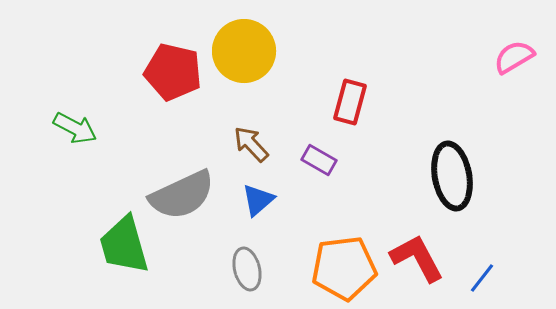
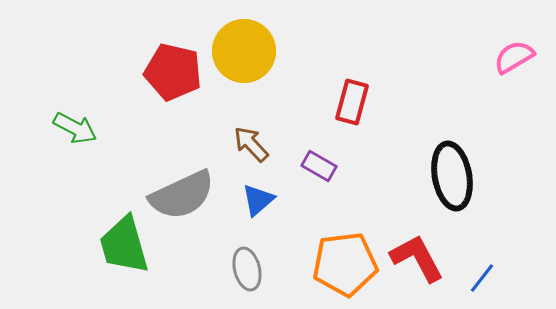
red rectangle: moved 2 px right
purple rectangle: moved 6 px down
orange pentagon: moved 1 px right, 4 px up
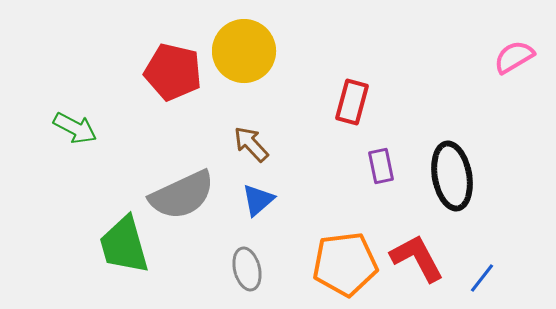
purple rectangle: moved 62 px right; rotated 48 degrees clockwise
